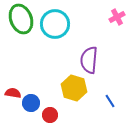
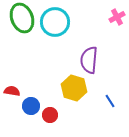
green ellipse: moved 1 px right, 1 px up
cyan circle: moved 2 px up
red semicircle: moved 1 px left, 2 px up
blue circle: moved 3 px down
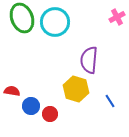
yellow hexagon: moved 2 px right, 1 px down
red circle: moved 1 px up
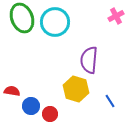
pink cross: moved 1 px left, 1 px up
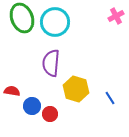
purple semicircle: moved 38 px left, 3 px down
blue line: moved 3 px up
blue circle: moved 1 px right
